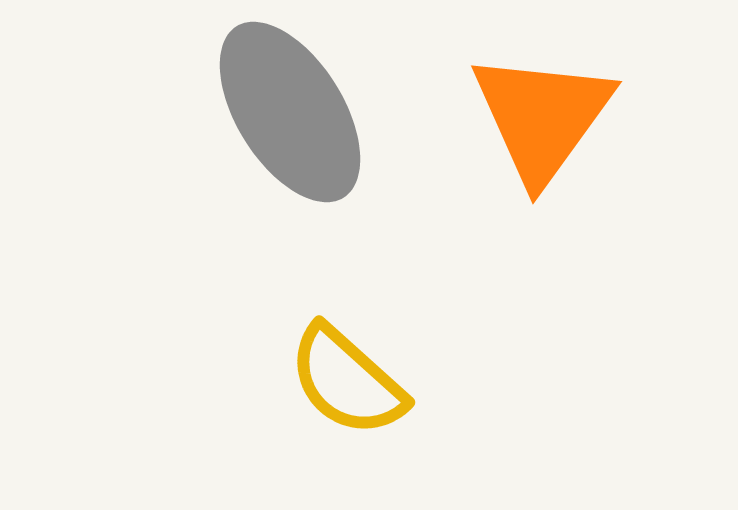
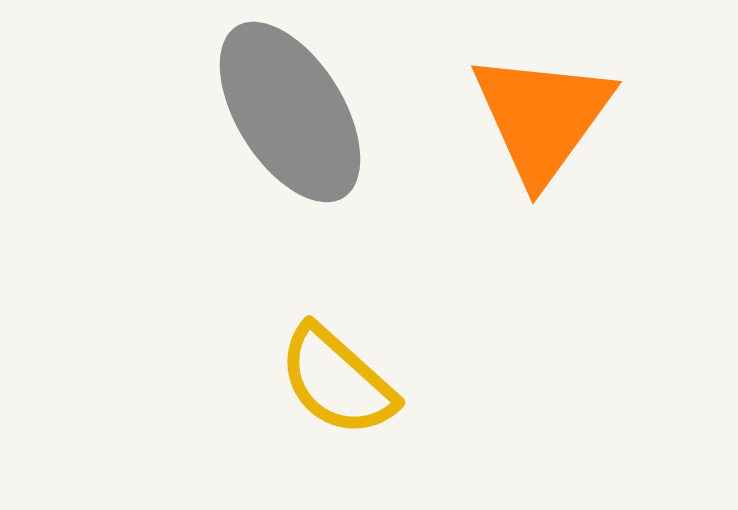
yellow semicircle: moved 10 px left
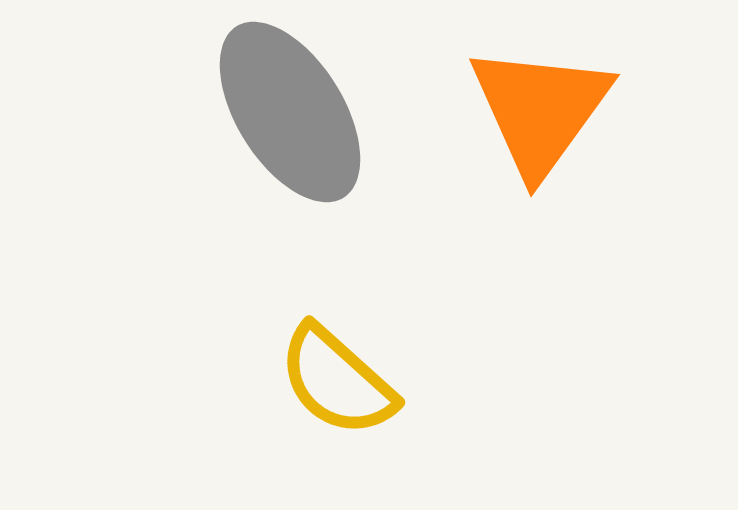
orange triangle: moved 2 px left, 7 px up
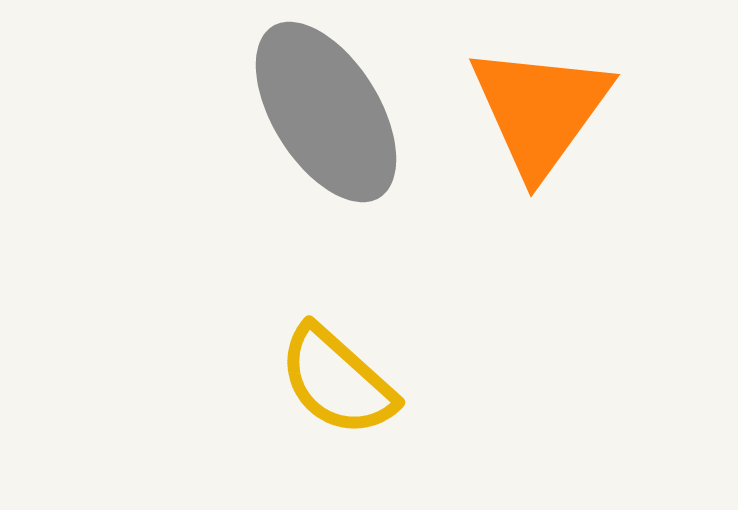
gray ellipse: moved 36 px right
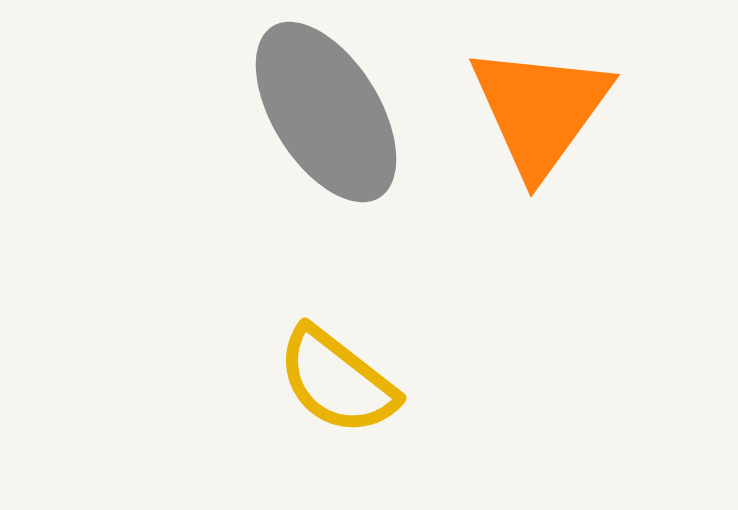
yellow semicircle: rotated 4 degrees counterclockwise
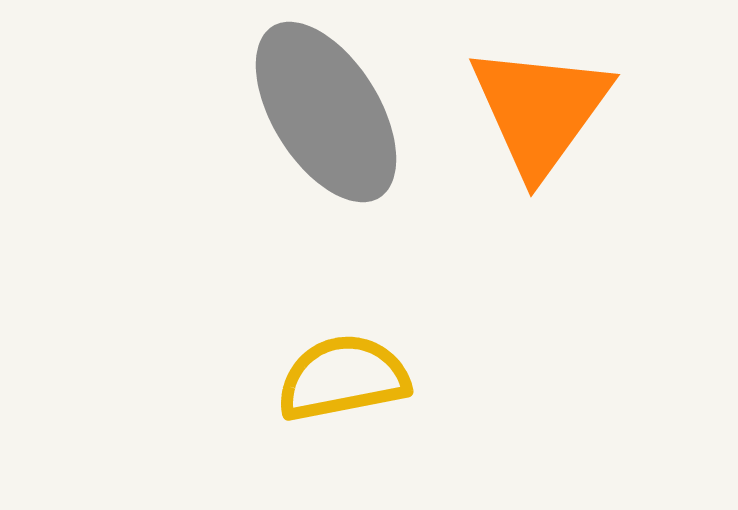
yellow semicircle: moved 6 px right, 3 px up; rotated 131 degrees clockwise
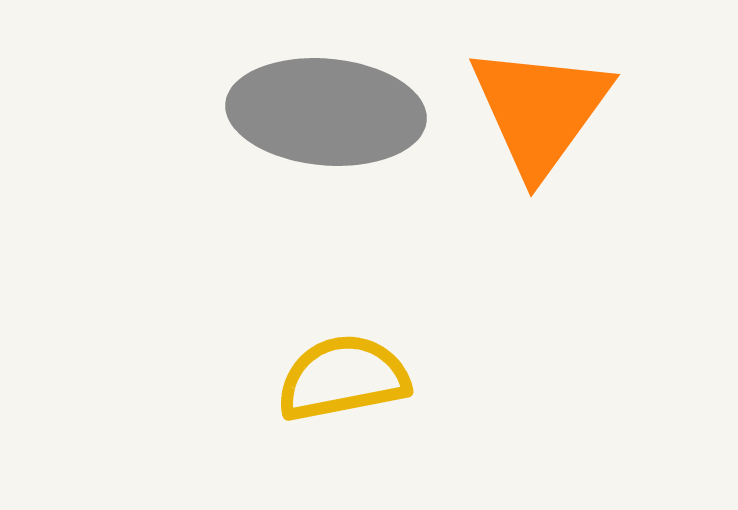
gray ellipse: rotated 53 degrees counterclockwise
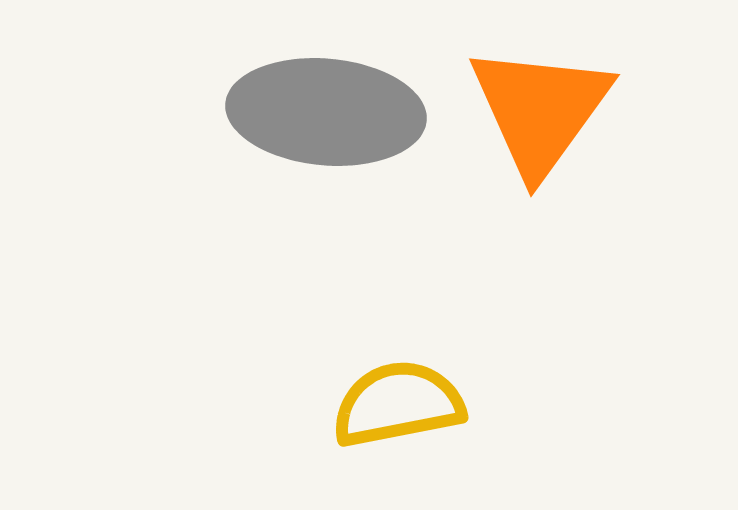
yellow semicircle: moved 55 px right, 26 px down
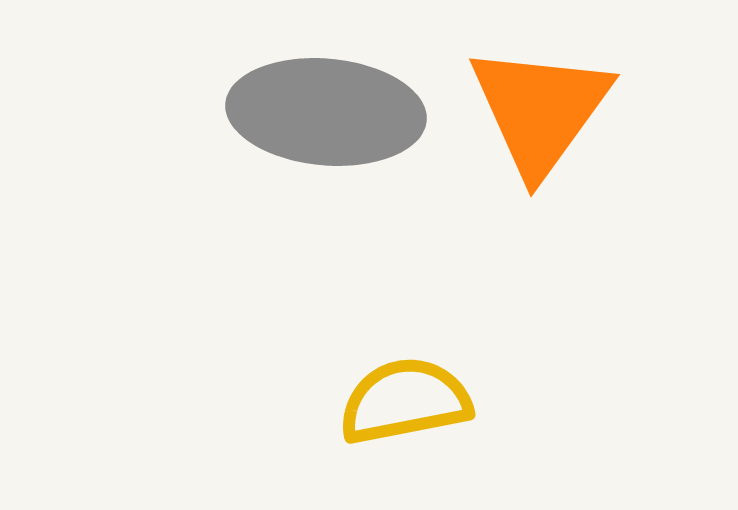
yellow semicircle: moved 7 px right, 3 px up
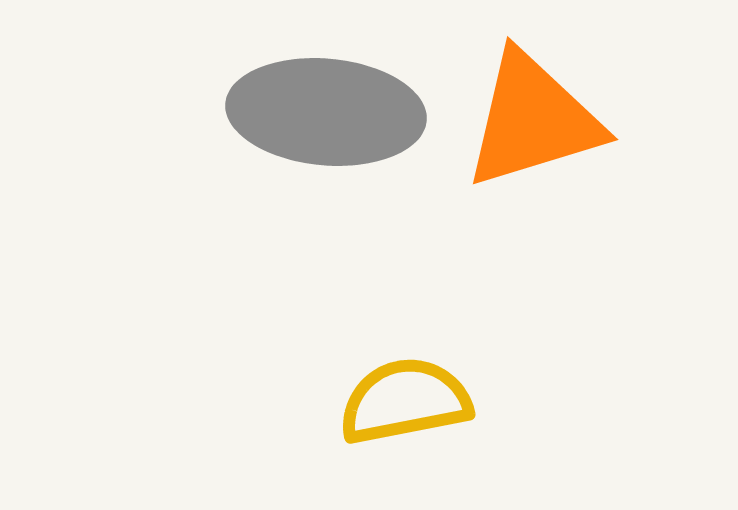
orange triangle: moved 7 px left, 10 px down; rotated 37 degrees clockwise
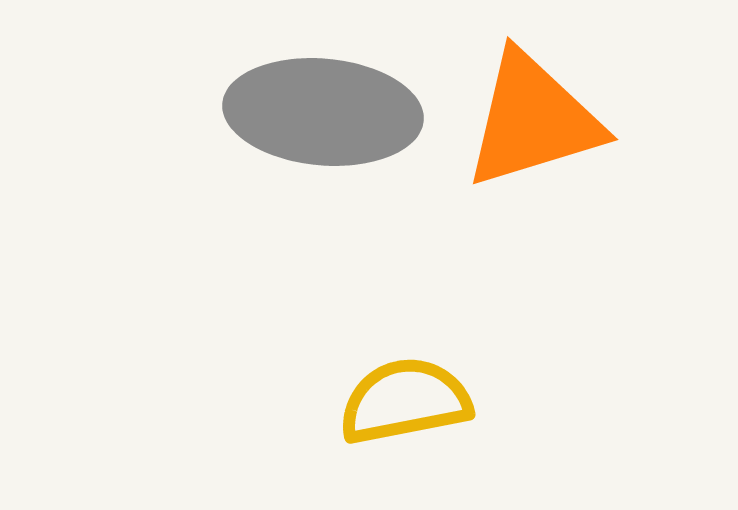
gray ellipse: moved 3 px left
